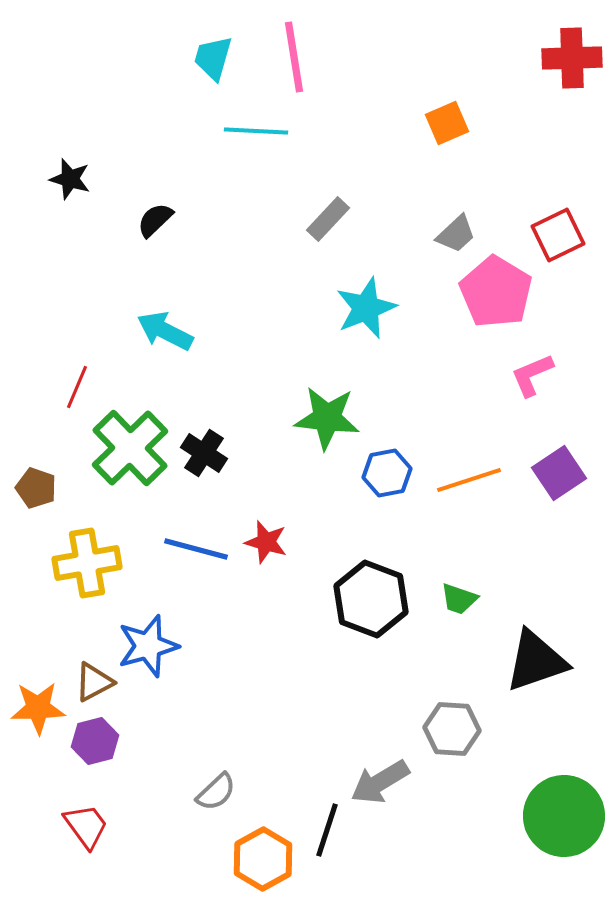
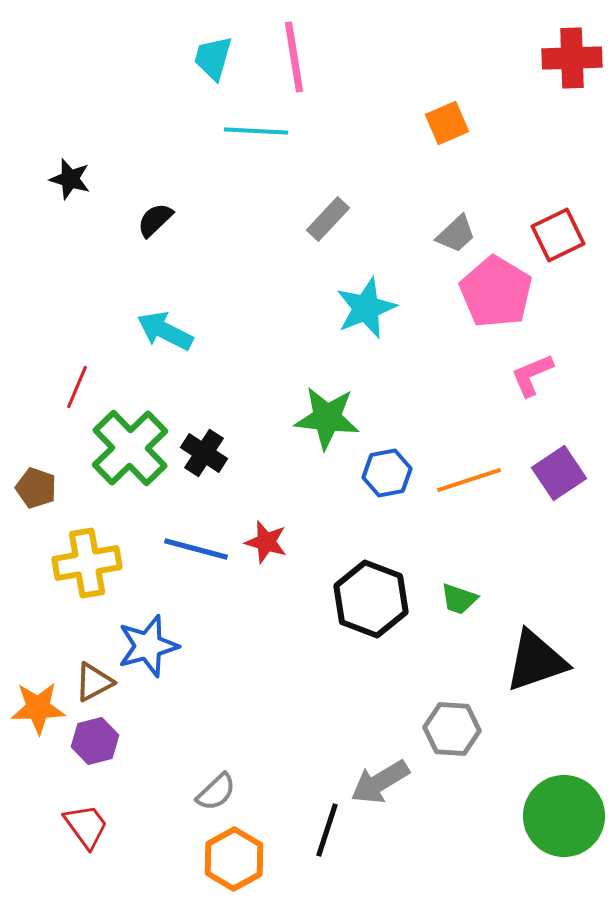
orange hexagon: moved 29 px left
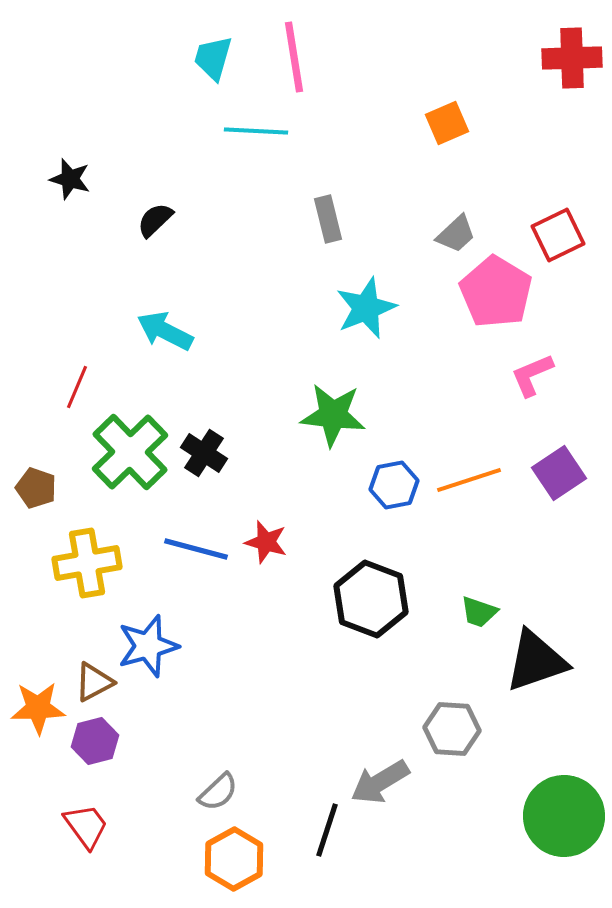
gray rectangle: rotated 57 degrees counterclockwise
green star: moved 6 px right, 3 px up
green cross: moved 4 px down
blue hexagon: moved 7 px right, 12 px down
green trapezoid: moved 20 px right, 13 px down
gray semicircle: moved 2 px right
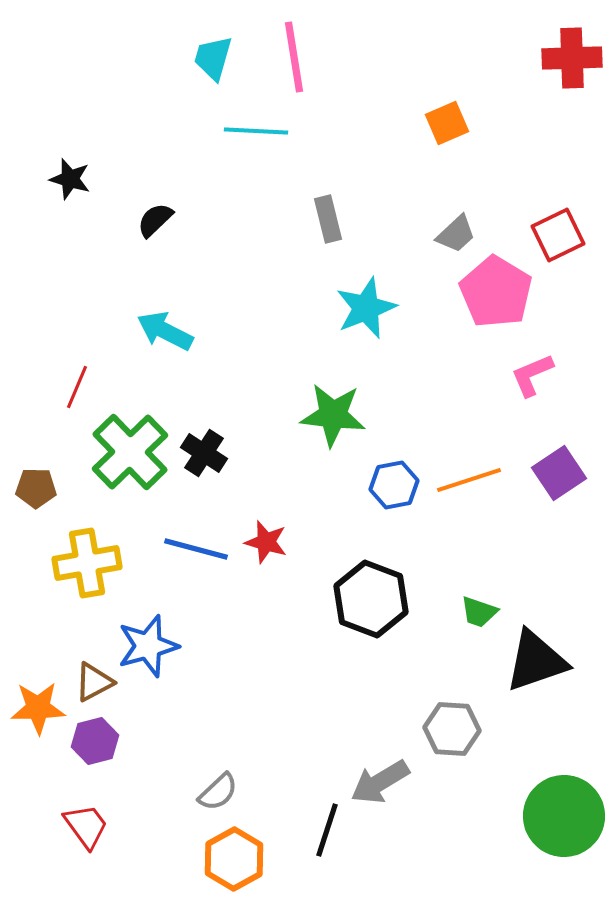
brown pentagon: rotated 18 degrees counterclockwise
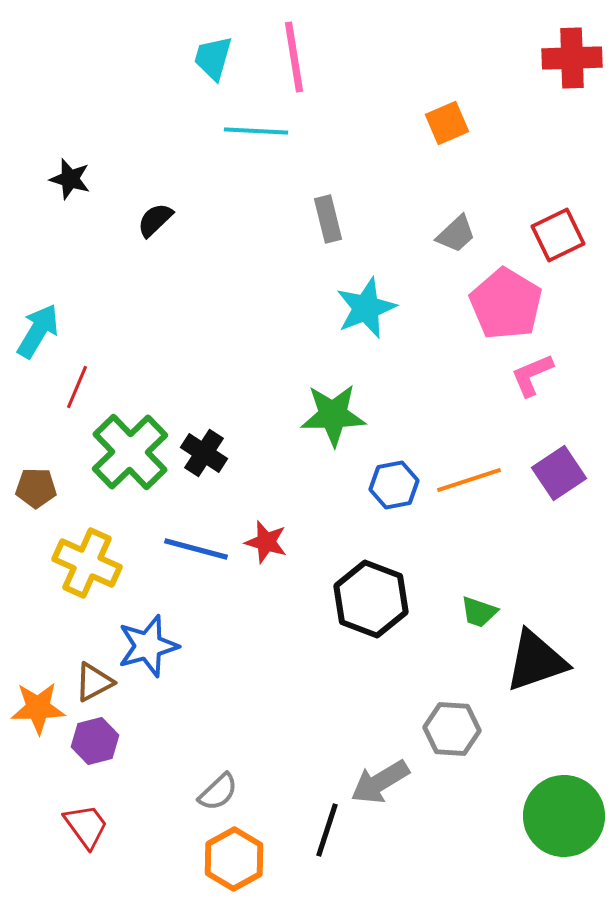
pink pentagon: moved 10 px right, 12 px down
cyan arrow: moved 127 px left; rotated 94 degrees clockwise
green star: rotated 8 degrees counterclockwise
yellow cross: rotated 34 degrees clockwise
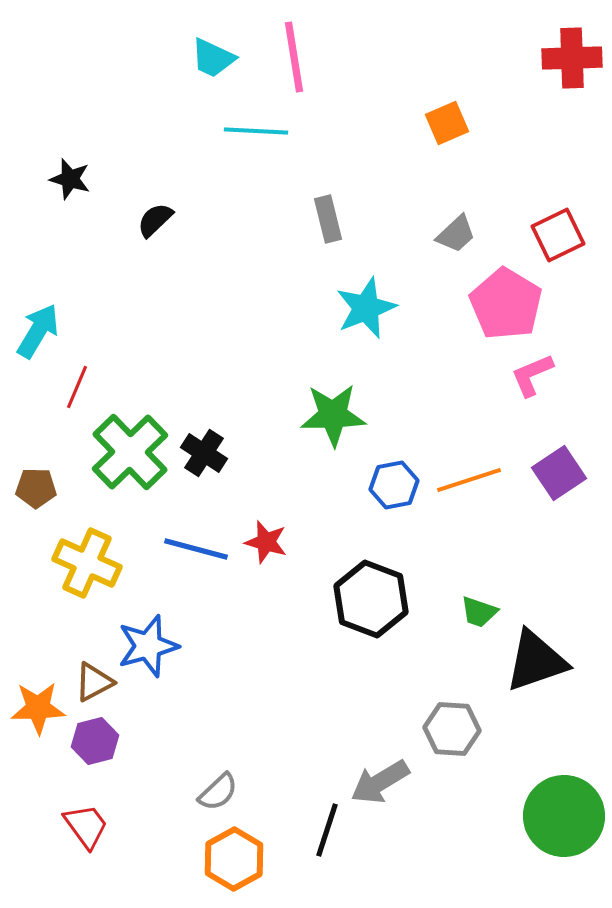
cyan trapezoid: rotated 81 degrees counterclockwise
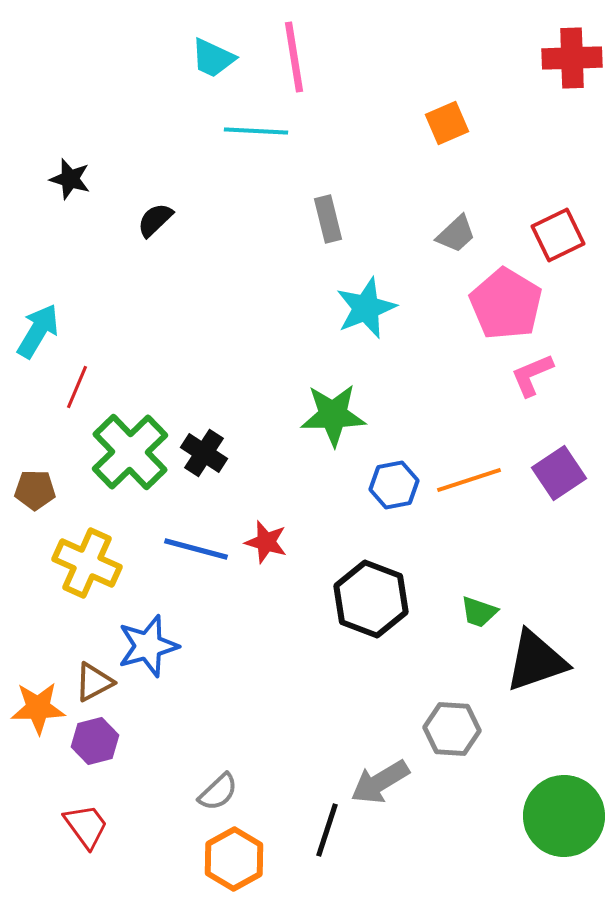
brown pentagon: moved 1 px left, 2 px down
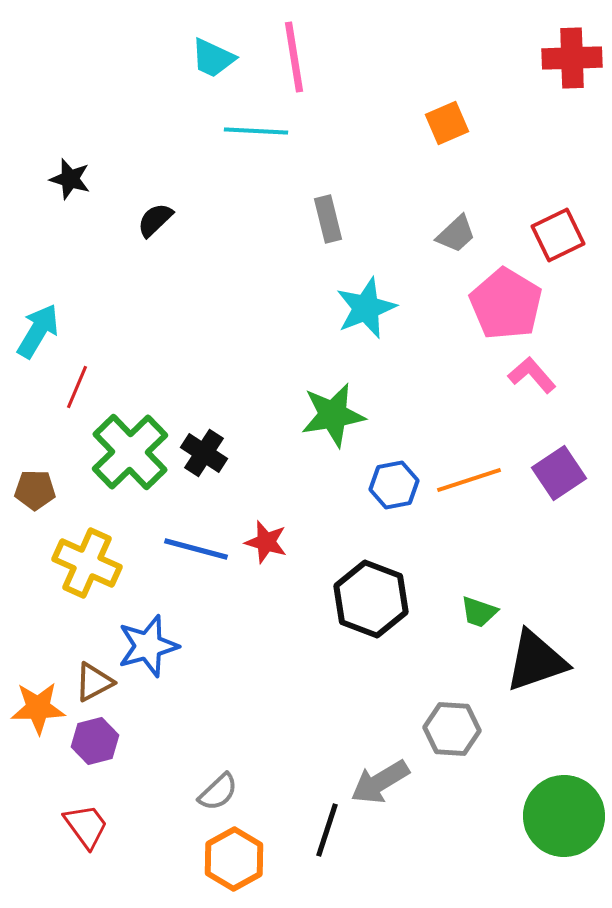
pink L-shape: rotated 72 degrees clockwise
green star: rotated 8 degrees counterclockwise
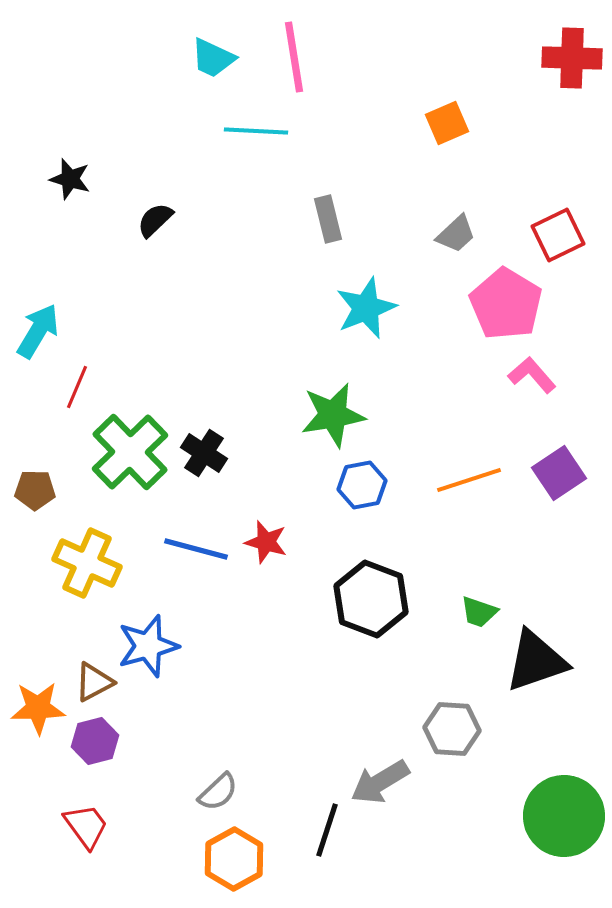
red cross: rotated 4 degrees clockwise
blue hexagon: moved 32 px left
